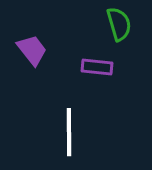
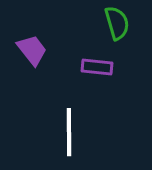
green semicircle: moved 2 px left, 1 px up
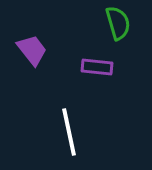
green semicircle: moved 1 px right
white line: rotated 12 degrees counterclockwise
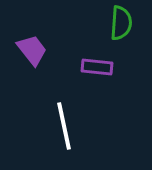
green semicircle: moved 3 px right; rotated 20 degrees clockwise
white line: moved 5 px left, 6 px up
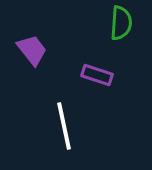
purple rectangle: moved 8 px down; rotated 12 degrees clockwise
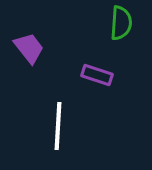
purple trapezoid: moved 3 px left, 2 px up
white line: moved 6 px left; rotated 15 degrees clockwise
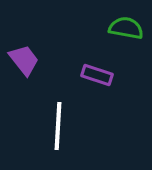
green semicircle: moved 5 px right, 5 px down; rotated 84 degrees counterclockwise
purple trapezoid: moved 5 px left, 12 px down
